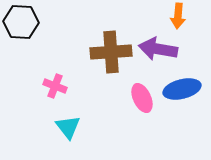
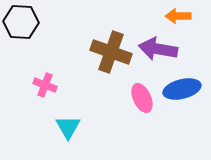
orange arrow: rotated 85 degrees clockwise
brown cross: rotated 24 degrees clockwise
pink cross: moved 10 px left, 1 px up
cyan triangle: rotated 8 degrees clockwise
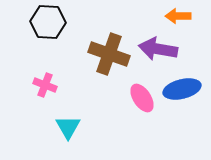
black hexagon: moved 27 px right
brown cross: moved 2 px left, 2 px down
pink ellipse: rotated 8 degrees counterclockwise
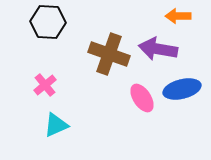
pink cross: rotated 30 degrees clockwise
cyan triangle: moved 12 px left, 2 px up; rotated 36 degrees clockwise
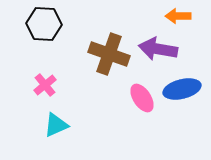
black hexagon: moved 4 px left, 2 px down
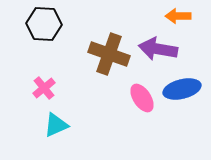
pink cross: moved 1 px left, 3 px down
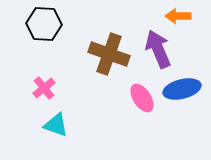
purple arrow: rotated 57 degrees clockwise
cyan triangle: rotated 44 degrees clockwise
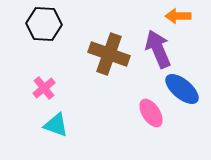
blue ellipse: rotated 54 degrees clockwise
pink ellipse: moved 9 px right, 15 px down
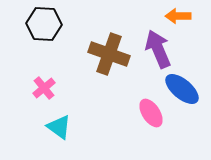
cyan triangle: moved 3 px right, 2 px down; rotated 16 degrees clockwise
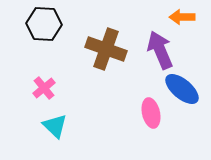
orange arrow: moved 4 px right, 1 px down
purple arrow: moved 2 px right, 1 px down
brown cross: moved 3 px left, 5 px up
pink ellipse: rotated 20 degrees clockwise
cyan triangle: moved 4 px left, 1 px up; rotated 8 degrees clockwise
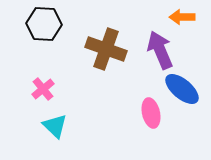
pink cross: moved 1 px left, 1 px down
